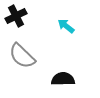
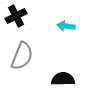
cyan arrow: rotated 30 degrees counterclockwise
gray semicircle: rotated 112 degrees counterclockwise
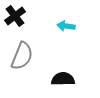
black cross: moved 1 px left; rotated 10 degrees counterclockwise
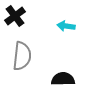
gray semicircle: rotated 16 degrees counterclockwise
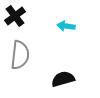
gray semicircle: moved 2 px left, 1 px up
black semicircle: rotated 15 degrees counterclockwise
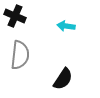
black cross: rotated 30 degrees counterclockwise
black semicircle: rotated 140 degrees clockwise
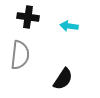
black cross: moved 13 px right, 1 px down; rotated 15 degrees counterclockwise
cyan arrow: moved 3 px right
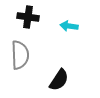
gray semicircle: rotated 8 degrees counterclockwise
black semicircle: moved 4 px left, 1 px down
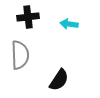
black cross: rotated 15 degrees counterclockwise
cyan arrow: moved 2 px up
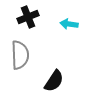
black cross: rotated 15 degrees counterclockwise
black semicircle: moved 5 px left, 1 px down
